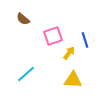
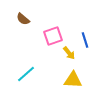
yellow arrow: rotated 104 degrees clockwise
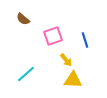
yellow arrow: moved 3 px left, 7 px down
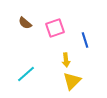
brown semicircle: moved 2 px right, 4 px down
pink square: moved 2 px right, 8 px up
yellow arrow: rotated 32 degrees clockwise
yellow triangle: moved 1 px left, 1 px down; rotated 48 degrees counterclockwise
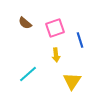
blue line: moved 5 px left
yellow arrow: moved 10 px left, 5 px up
cyan line: moved 2 px right
yellow triangle: rotated 12 degrees counterclockwise
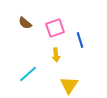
yellow triangle: moved 3 px left, 4 px down
